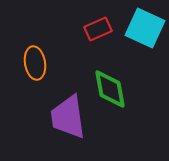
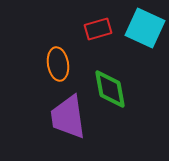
red rectangle: rotated 8 degrees clockwise
orange ellipse: moved 23 px right, 1 px down
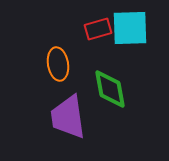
cyan square: moved 15 px left; rotated 27 degrees counterclockwise
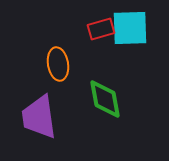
red rectangle: moved 3 px right
green diamond: moved 5 px left, 10 px down
purple trapezoid: moved 29 px left
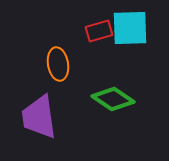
red rectangle: moved 2 px left, 2 px down
green diamond: moved 8 px right; rotated 45 degrees counterclockwise
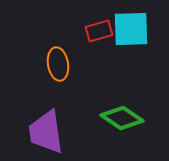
cyan square: moved 1 px right, 1 px down
green diamond: moved 9 px right, 19 px down
purple trapezoid: moved 7 px right, 15 px down
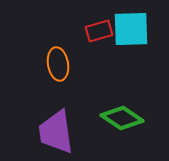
purple trapezoid: moved 10 px right
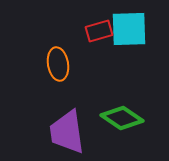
cyan square: moved 2 px left
purple trapezoid: moved 11 px right
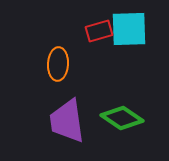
orange ellipse: rotated 12 degrees clockwise
purple trapezoid: moved 11 px up
